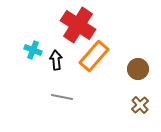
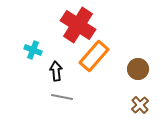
black arrow: moved 11 px down
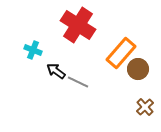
orange rectangle: moved 27 px right, 3 px up
black arrow: rotated 48 degrees counterclockwise
gray line: moved 16 px right, 15 px up; rotated 15 degrees clockwise
brown cross: moved 5 px right, 2 px down
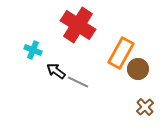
orange rectangle: rotated 12 degrees counterclockwise
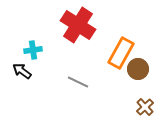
cyan cross: rotated 30 degrees counterclockwise
black arrow: moved 34 px left
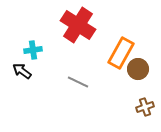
brown cross: rotated 24 degrees clockwise
